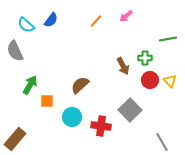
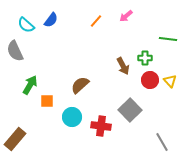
green line: rotated 18 degrees clockwise
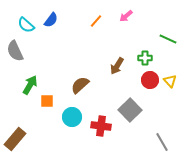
green line: rotated 18 degrees clockwise
brown arrow: moved 6 px left; rotated 60 degrees clockwise
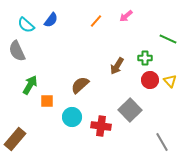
gray semicircle: moved 2 px right
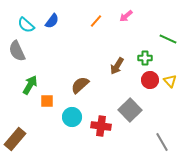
blue semicircle: moved 1 px right, 1 px down
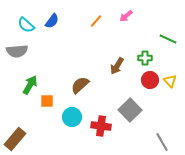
gray semicircle: rotated 70 degrees counterclockwise
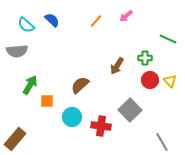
blue semicircle: moved 1 px up; rotated 84 degrees counterclockwise
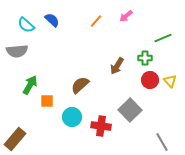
green line: moved 5 px left, 1 px up; rotated 48 degrees counterclockwise
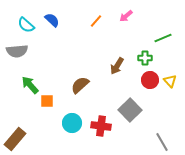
green arrow: rotated 72 degrees counterclockwise
cyan circle: moved 6 px down
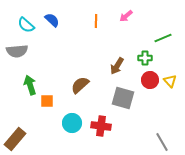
orange line: rotated 40 degrees counterclockwise
green arrow: rotated 24 degrees clockwise
gray square: moved 7 px left, 12 px up; rotated 30 degrees counterclockwise
